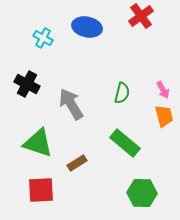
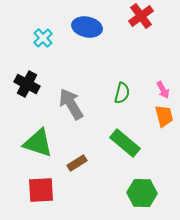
cyan cross: rotated 18 degrees clockwise
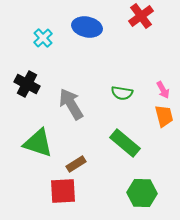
green semicircle: rotated 85 degrees clockwise
brown rectangle: moved 1 px left, 1 px down
red square: moved 22 px right, 1 px down
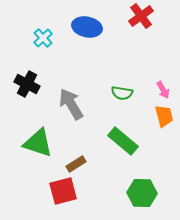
green rectangle: moved 2 px left, 2 px up
red square: rotated 12 degrees counterclockwise
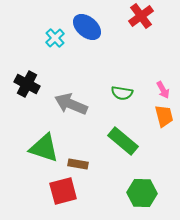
blue ellipse: rotated 28 degrees clockwise
cyan cross: moved 12 px right
gray arrow: rotated 36 degrees counterclockwise
green triangle: moved 6 px right, 5 px down
brown rectangle: moved 2 px right; rotated 42 degrees clockwise
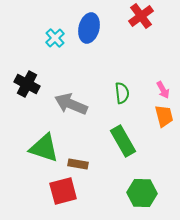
blue ellipse: moved 2 px right, 1 px down; rotated 64 degrees clockwise
green semicircle: rotated 105 degrees counterclockwise
green rectangle: rotated 20 degrees clockwise
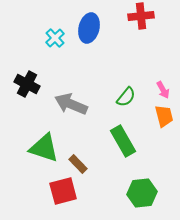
red cross: rotated 30 degrees clockwise
green semicircle: moved 4 px right, 4 px down; rotated 45 degrees clockwise
brown rectangle: rotated 36 degrees clockwise
green hexagon: rotated 8 degrees counterclockwise
